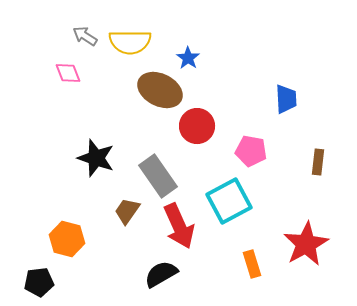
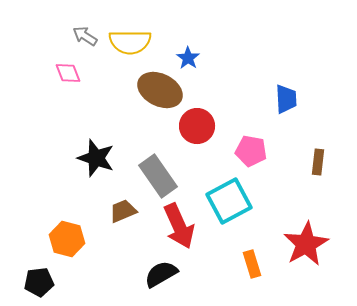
brown trapezoid: moved 4 px left; rotated 32 degrees clockwise
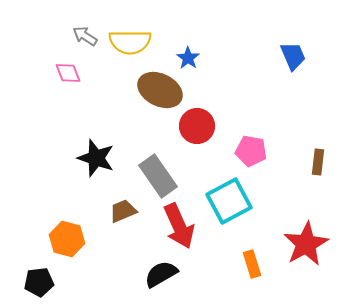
blue trapezoid: moved 7 px right, 43 px up; rotated 20 degrees counterclockwise
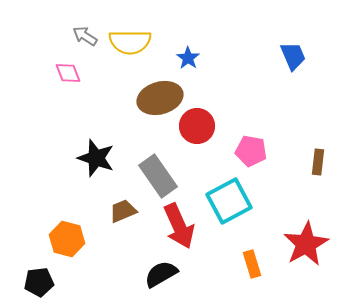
brown ellipse: moved 8 px down; rotated 42 degrees counterclockwise
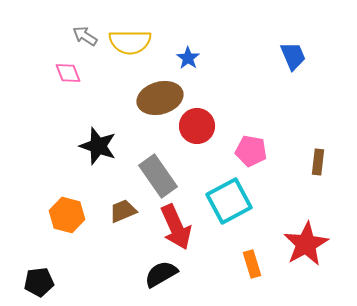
black star: moved 2 px right, 12 px up
red arrow: moved 3 px left, 1 px down
orange hexagon: moved 24 px up
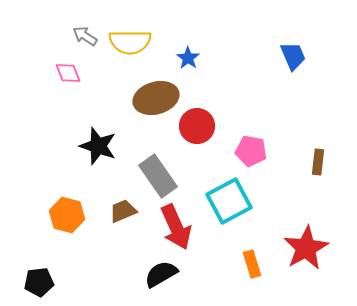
brown ellipse: moved 4 px left
red star: moved 4 px down
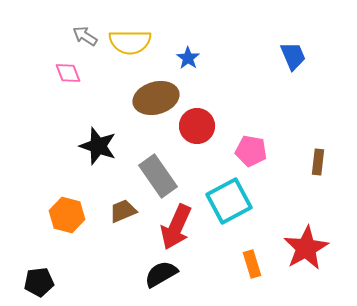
red arrow: rotated 48 degrees clockwise
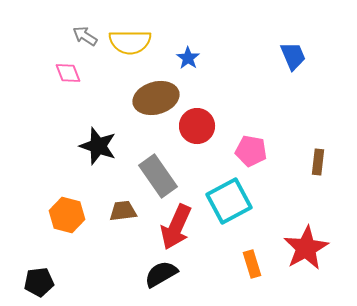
brown trapezoid: rotated 16 degrees clockwise
